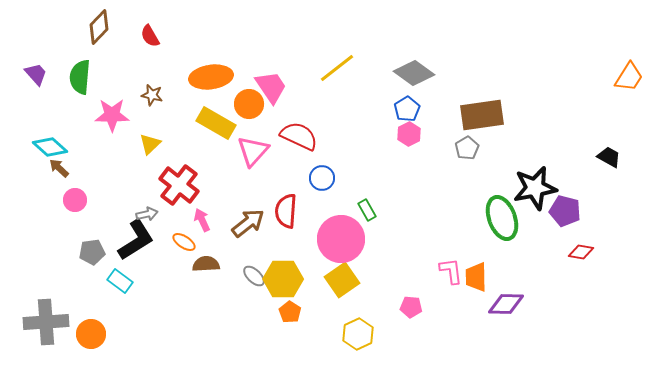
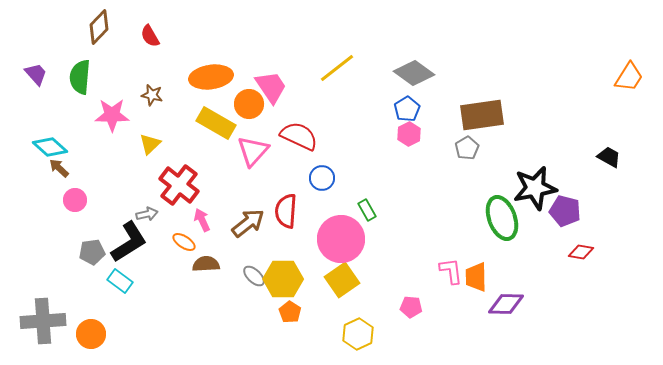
black L-shape at (136, 240): moved 7 px left, 2 px down
gray cross at (46, 322): moved 3 px left, 1 px up
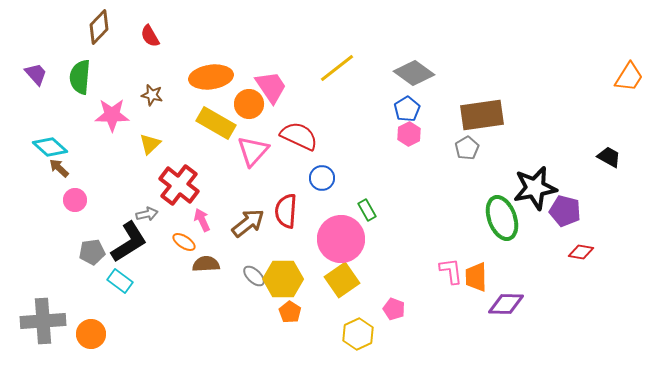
pink pentagon at (411, 307): moved 17 px left, 2 px down; rotated 15 degrees clockwise
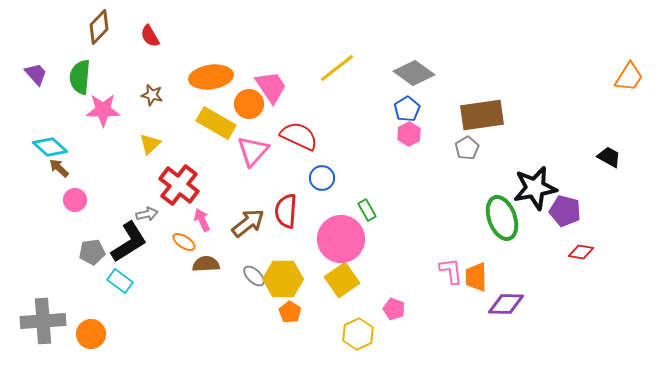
pink star at (112, 115): moved 9 px left, 5 px up
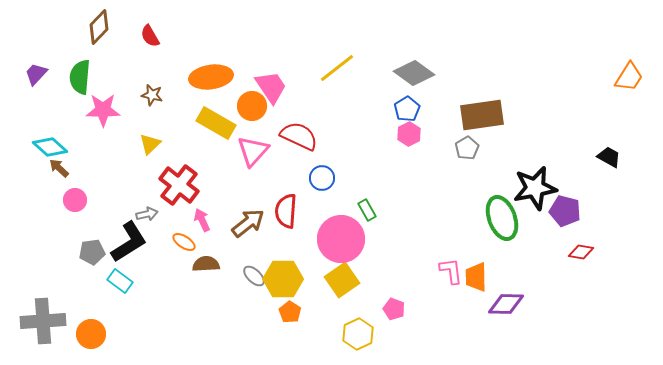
purple trapezoid at (36, 74): rotated 95 degrees counterclockwise
orange circle at (249, 104): moved 3 px right, 2 px down
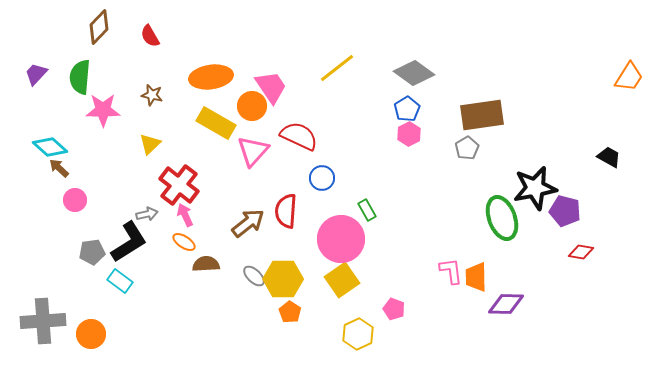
pink arrow at (202, 220): moved 17 px left, 5 px up
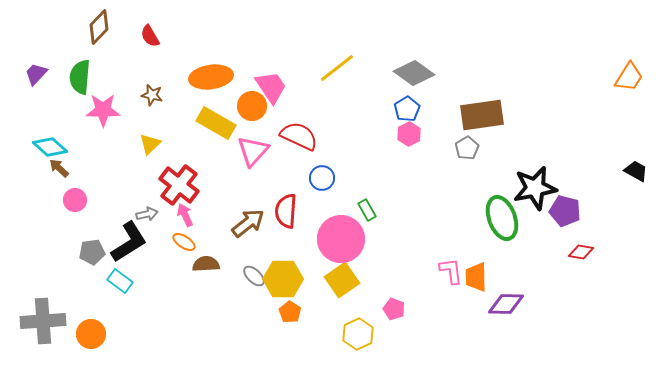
black trapezoid at (609, 157): moved 27 px right, 14 px down
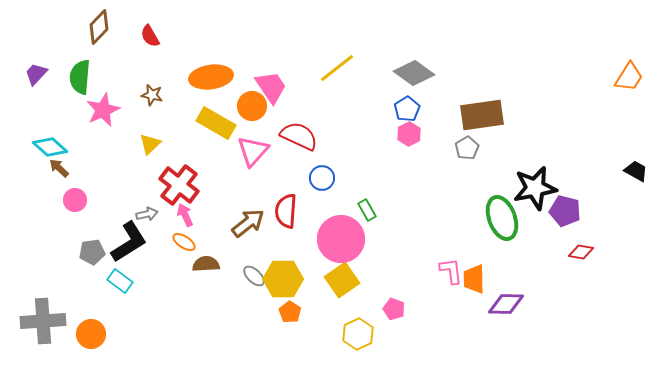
pink star at (103, 110): rotated 24 degrees counterclockwise
orange trapezoid at (476, 277): moved 2 px left, 2 px down
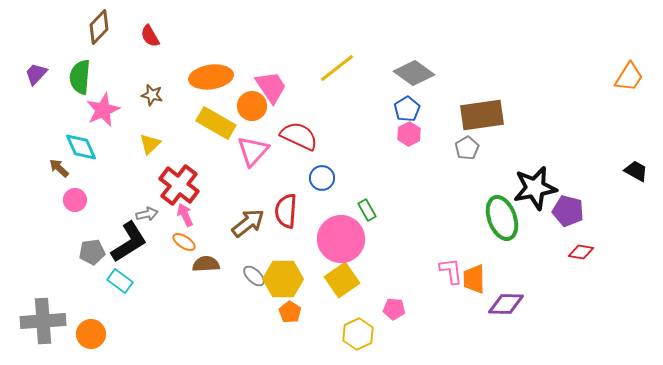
cyan diamond at (50, 147): moved 31 px right; rotated 24 degrees clockwise
purple pentagon at (565, 211): moved 3 px right
pink pentagon at (394, 309): rotated 15 degrees counterclockwise
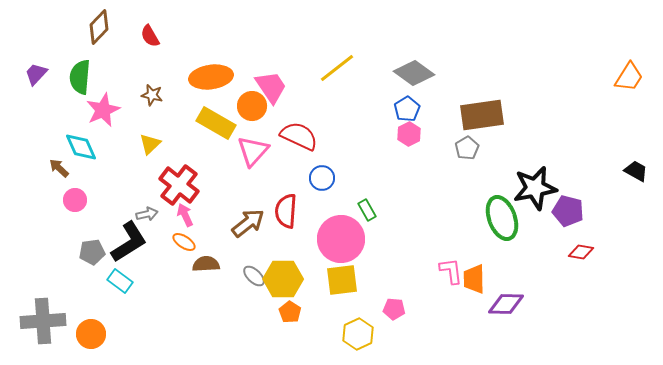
yellow square at (342, 280): rotated 28 degrees clockwise
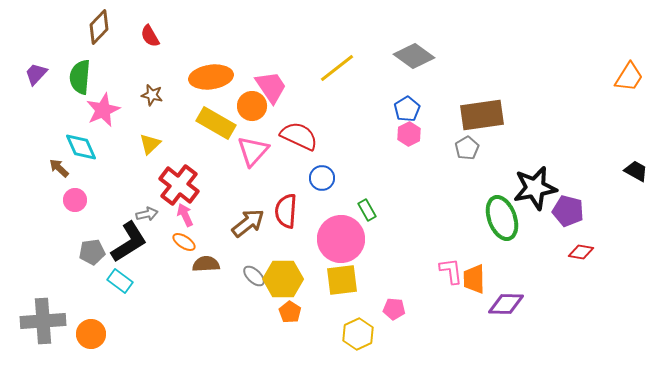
gray diamond at (414, 73): moved 17 px up
